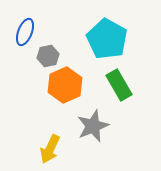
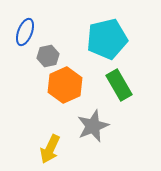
cyan pentagon: rotated 30 degrees clockwise
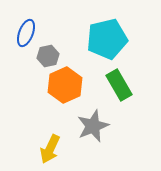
blue ellipse: moved 1 px right, 1 px down
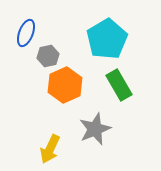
cyan pentagon: rotated 18 degrees counterclockwise
gray star: moved 2 px right, 3 px down
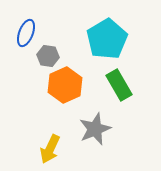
gray hexagon: rotated 20 degrees clockwise
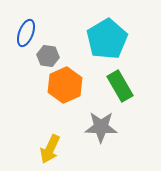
green rectangle: moved 1 px right, 1 px down
gray star: moved 6 px right, 2 px up; rotated 24 degrees clockwise
